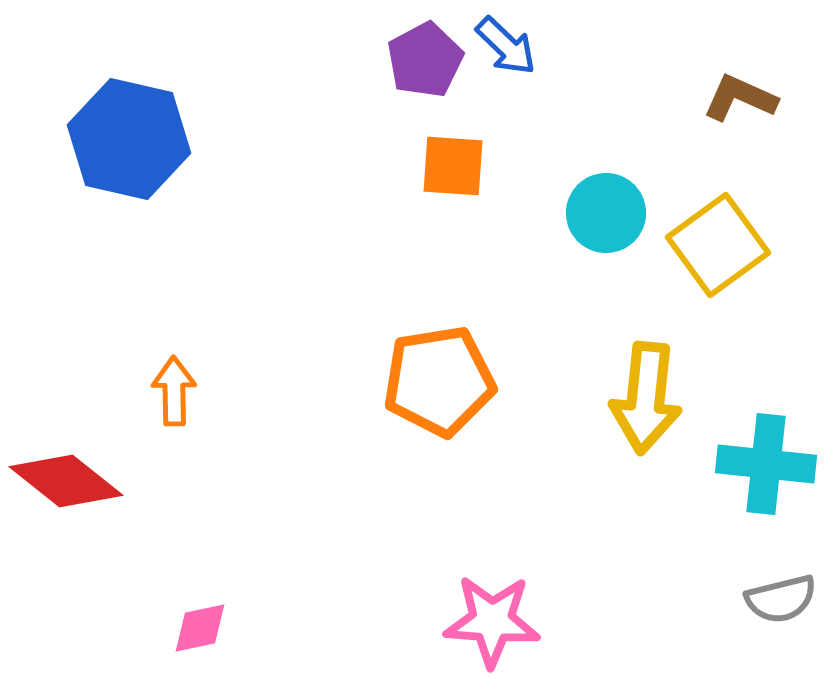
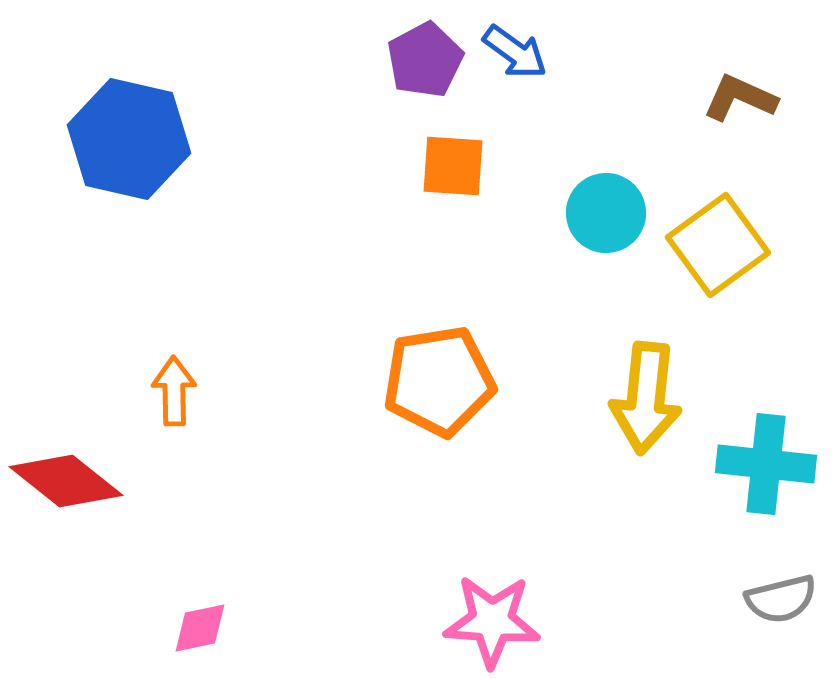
blue arrow: moved 9 px right, 6 px down; rotated 8 degrees counterclockwise
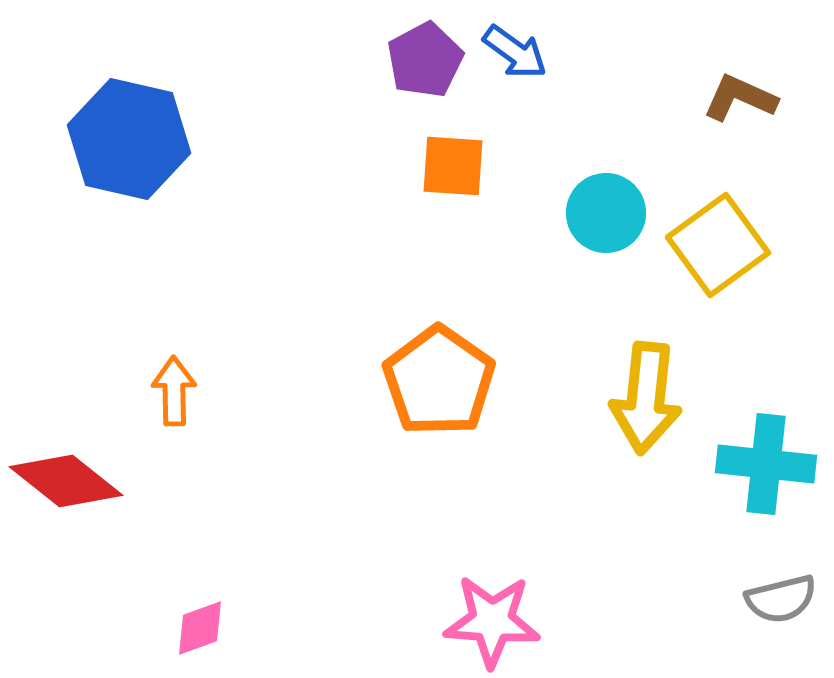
orange pentagon: rotated 28 degrees counterclockwise
pink diamond: rotated 8 degrees counterclockwise
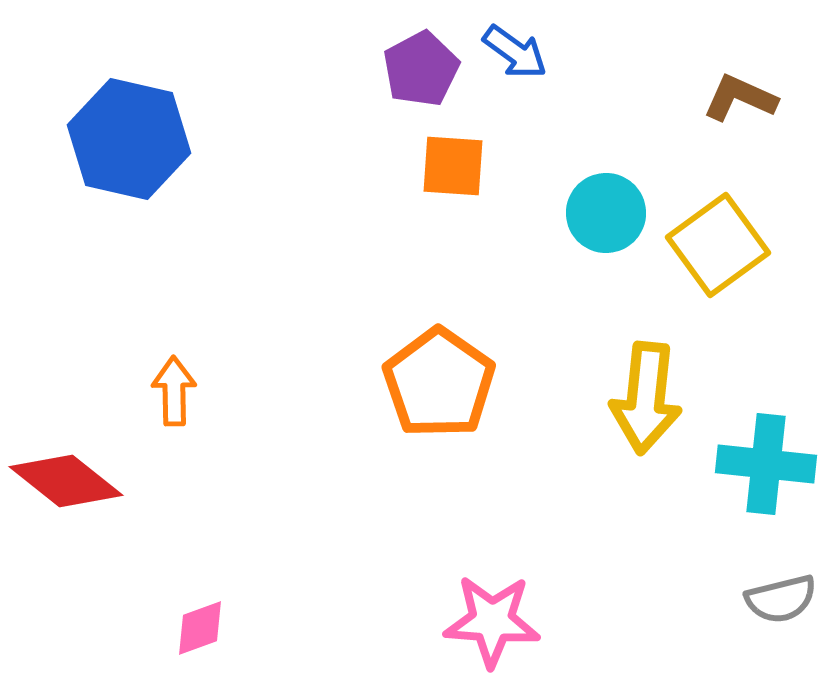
purple pentagon: moved 4 px left, 9 px down
orange pentagon: moved 2 px down
